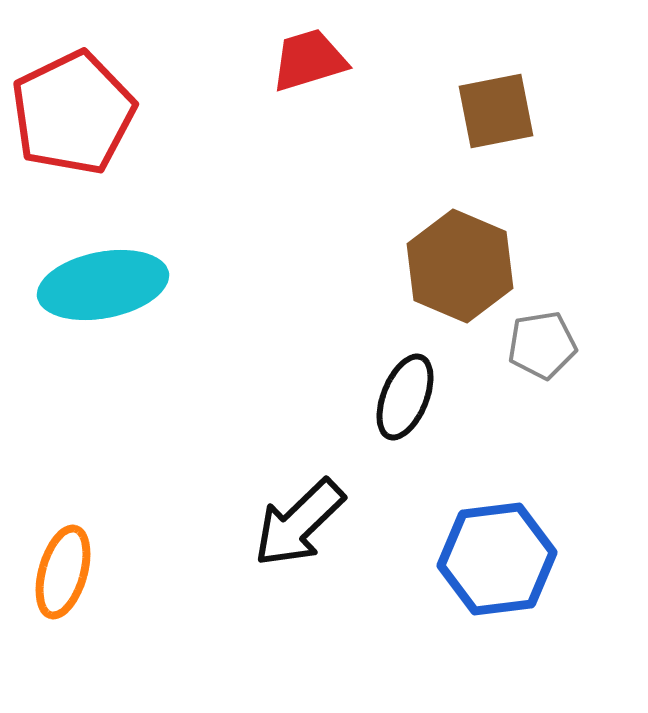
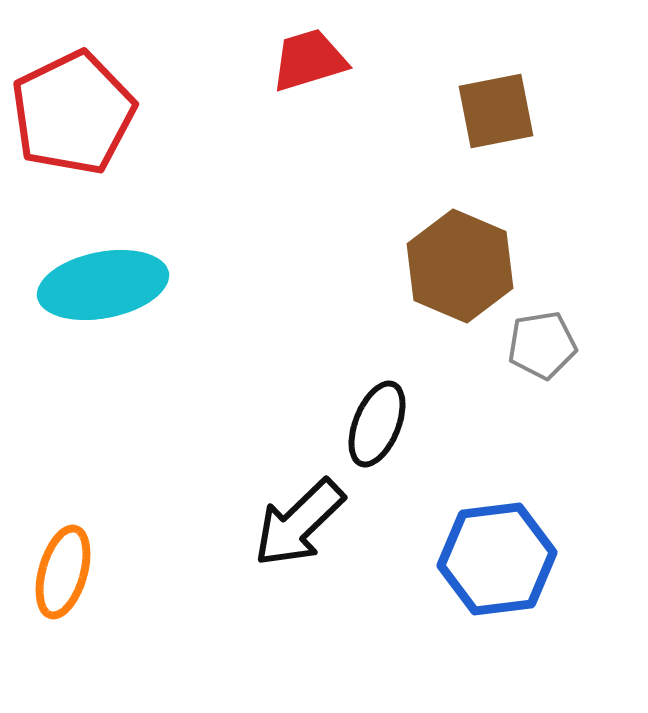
black ellipse: moved 28 px left, 27 px down
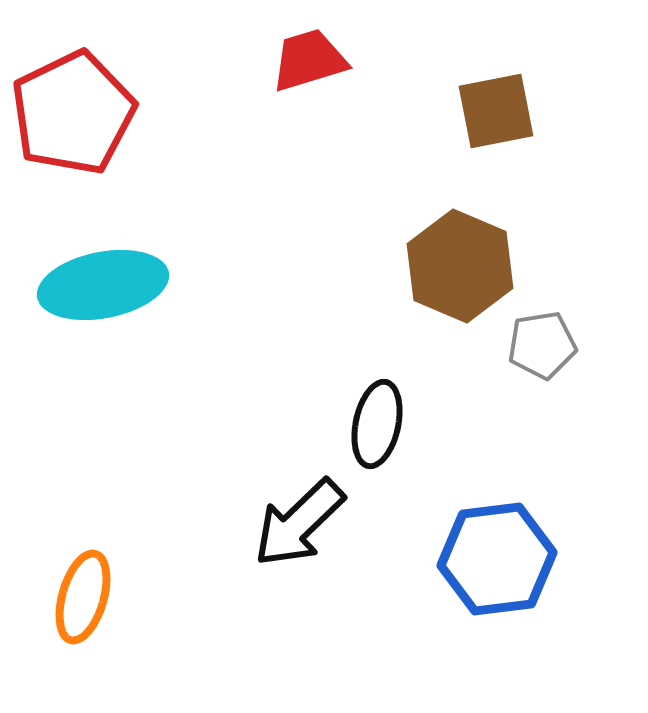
black ellipse: rotated 10 degrees counterclockwise
orange ellipse: moved 20 px right, 25 px down
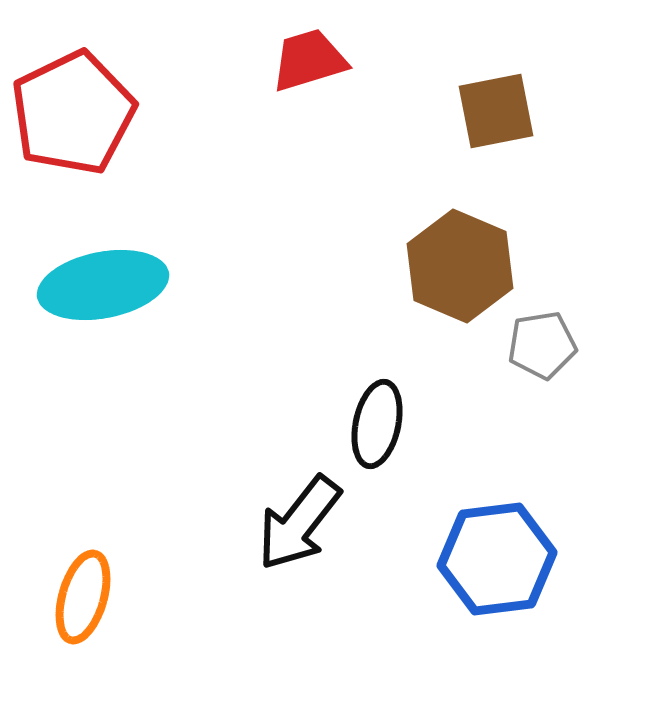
black arrow: rotated 8 degrees counterclockwise
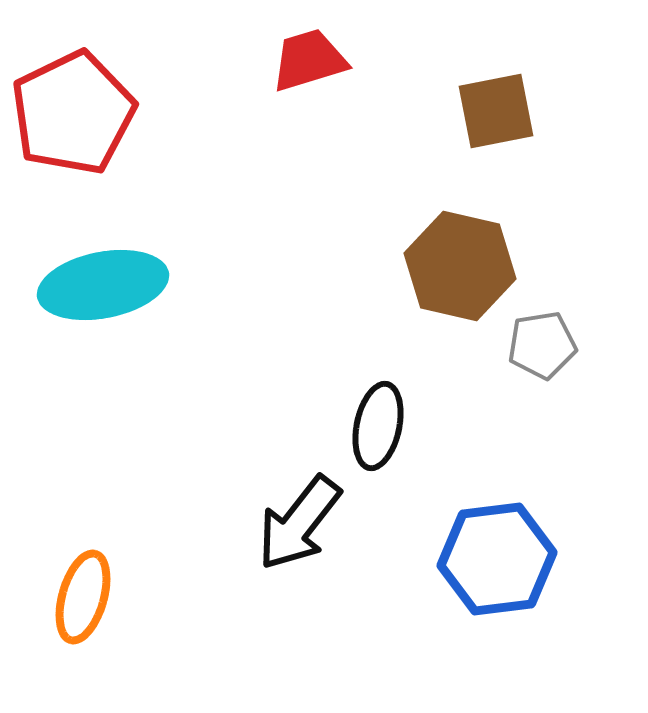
brown hexagon: rotated 10 degrees counterclockwise
black ellipse: moved 1 px right, 2 px down
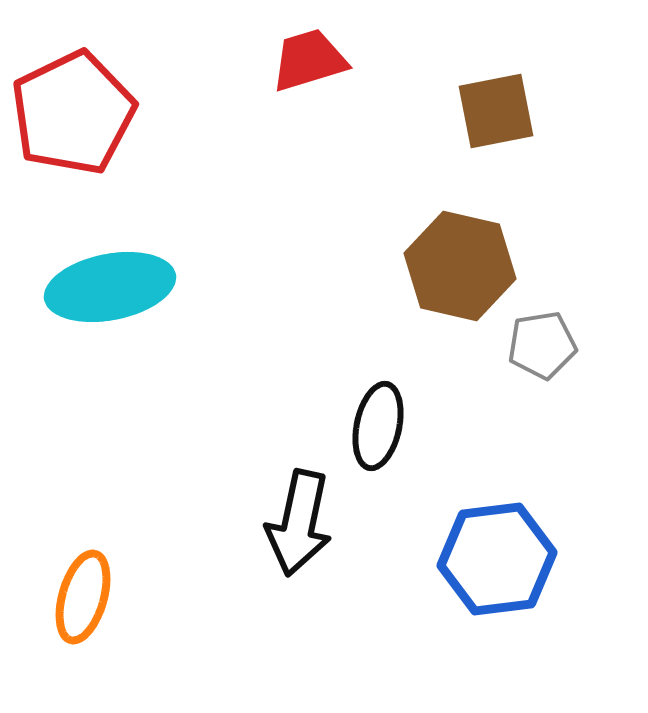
cyan ellipse: moved 7 px right, 2 px down
black arrow: rotated 26 degrees counterclockwise
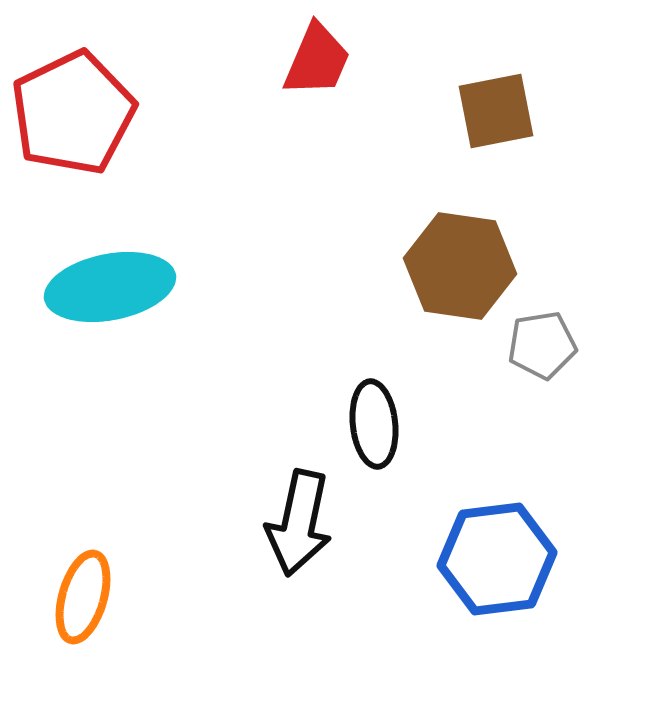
red trapezoid: moved 8 px right; rotated 130 degrees clockwise
brown hexagon: rotated 5 degrees counterclockwise
black ellipse: moved 4 px left, 2 px up; rotated 18 degrees counterclockwise
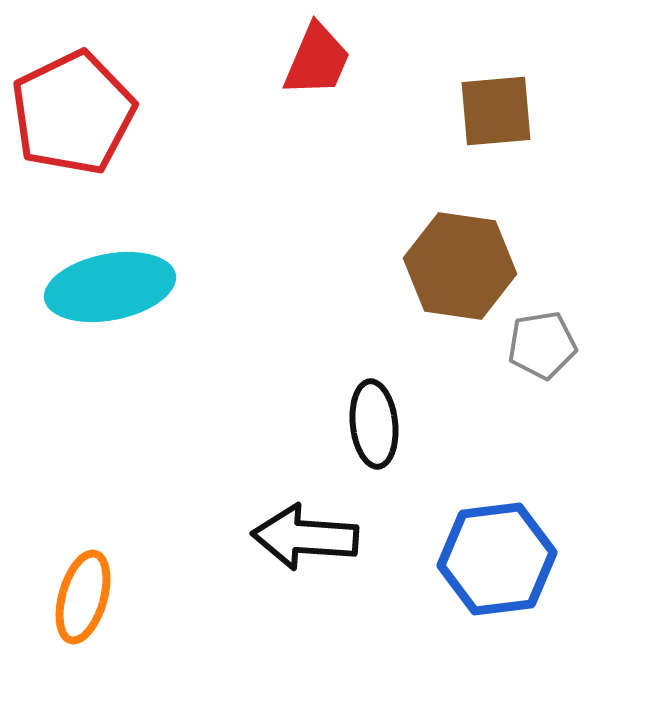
brown square: rotated 6 degrees clockwise
black arrow: moved 6 px right, 14 px down; rotated 82 degrees clockwise
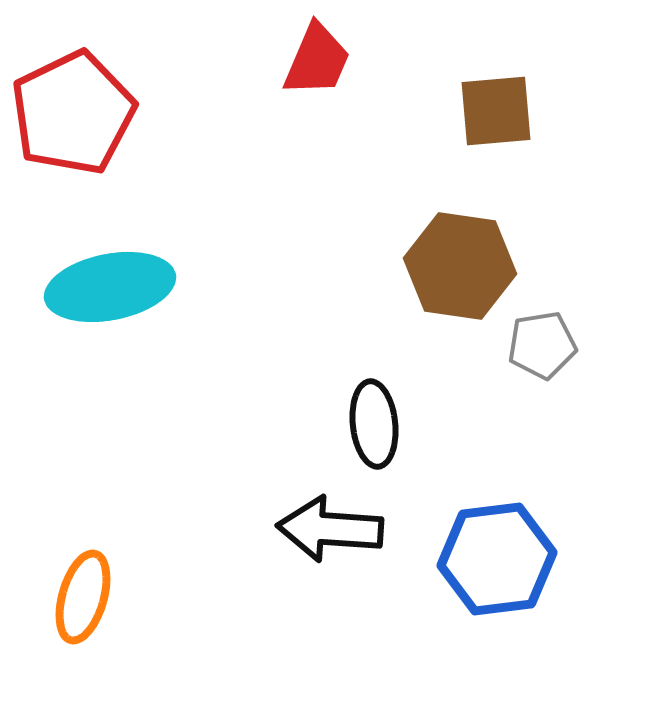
black arrow: moved 25 px right, 8 px up
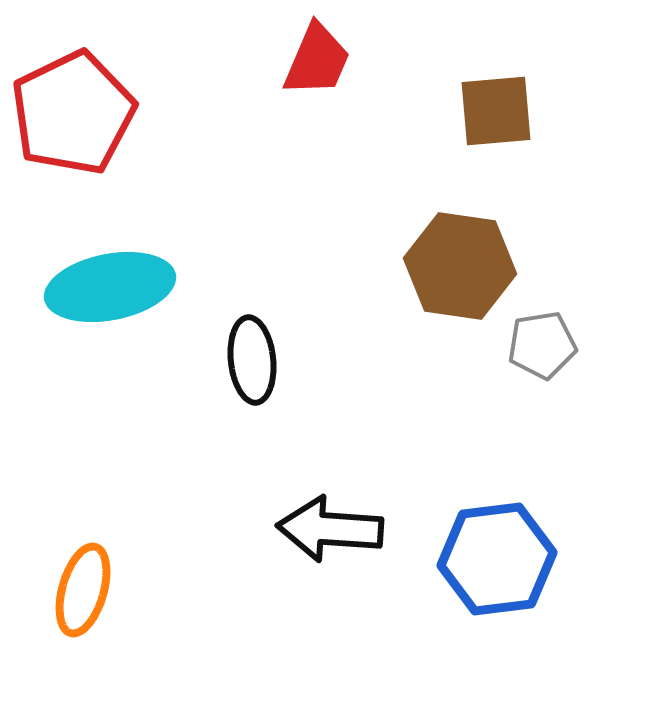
black ellipse: moved 122 px left, 64 px up
orange ellipse: moved 7 px up
